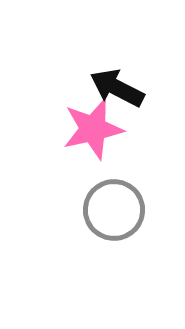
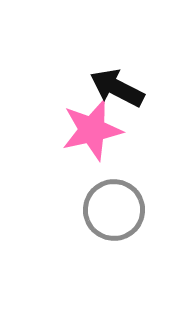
pink star: moved 1 px left, 1 px down
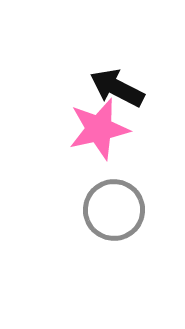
pink star: moved 7 px right, 1 px up
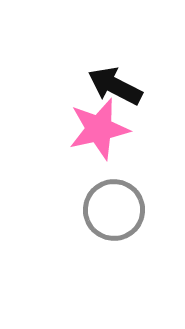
black arrow: moved 2 px left, 2 px up
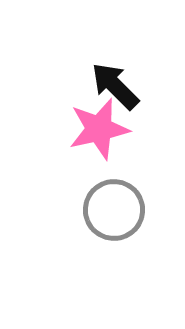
black arrow: rotated 18 degrees clockwise
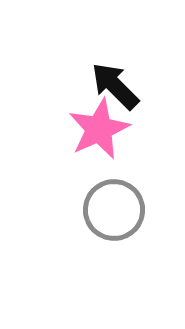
pink star: rotated 12 degrees counterclockwise
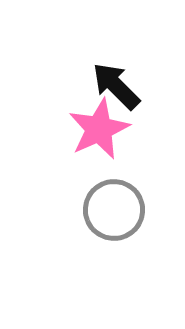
black arrow: moved 1 px right
